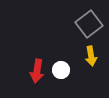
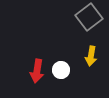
gray square: moved 7 px up
yellow arrow: rotated 18 degrees clockwise
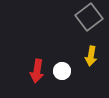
white circle: moved 1 px right, 1 px down
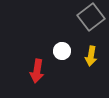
gray square: moved 2 px right
white circle: moved 20 px up
